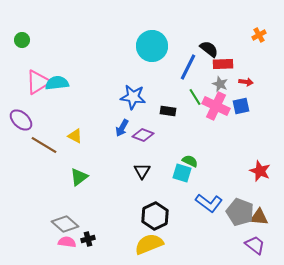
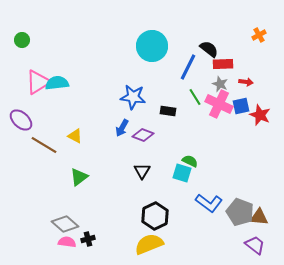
pink cross: moved 3 px right, 2 px up
red star: moved 56 px up
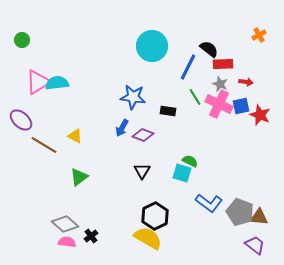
black cross: moved 3 px right, 3 px up; rotated 24 degrees counterclockwise
yellow semicircle: moved 1 px left, 6 px up; rotated 52 degrees clockwise
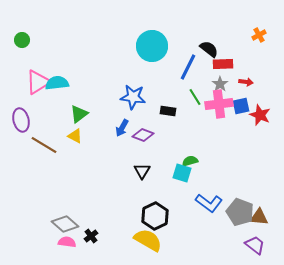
gray star: rotated 14 degrees clockwise
pink cross: rotated 32 degrees counterclockwise
purple ellipse: rotated 35 degrees clockwise
green semicircle: rotated 42 degrees counterclockwise
green triangle: moved 63 px up
yellow semicircle: moved 2 px down
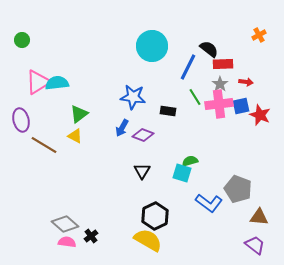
gray pentagon: moved 2 px left, 23 px up
